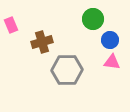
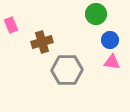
green circle: moved 3 px right, 5 px up
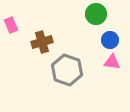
gray hexagon: rotated 20 degrees clockwise
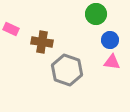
pink rectangle: moved 4 px down; rotated 42 degrees counterclockwise
brown cross: rotated 25 degrees clockwise
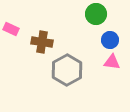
gray hexagon: rotated 12 degrees clockwise
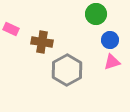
pink triangle: rotated 24 degrees counterclockwise
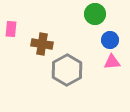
green circle: moved 1 px left
pink rectangle: rotated 70 degrees clockwise
brown cross: moved 2 px down
pink triangle: rotated 12 degrees clockwise
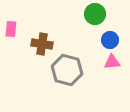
gray hexagon: rotated 16 degrees counterclockwise
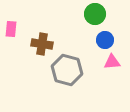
blue circle: moved 5 px left
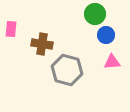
blue circle: moved 1 px right, 5 px up
